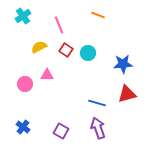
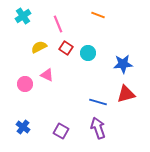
pink line: moved 1 px left, 1 px up
red square: moved 2 px up
pink triangle: rotated 24 degrees clockwise
red triangle: moved 1 px left
blue line: moved 1 px right, 1 px up
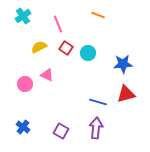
purple arrow: moved 2 px left; rotated 25 degrees clockwise
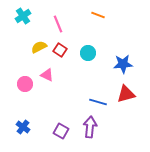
red square: moved 6 px left, 2 px down
purple arrow: moved 6 px left, 1 px up
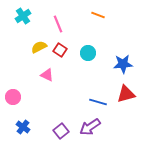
pink circle: moved 12 px left, 13 px down
purple arrow: rotated 130 degrees counterclockwise
purple square: rotated 21 degrees clockwise
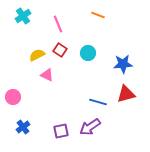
yellow semicircle: moved 2 px left, 8 px down
blue cross: rotated 16 degrees clockwise
purple square: rotated 28 degrees clockwise
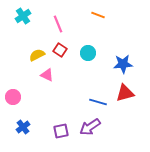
red triangle: moved 1 px left, 1 px up
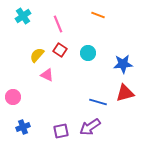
yellow semicircle: rotated 21 degrees counterclockwise
blue cross: rotated 16 degrees clockwise
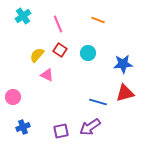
orange line: moved 5 px down
